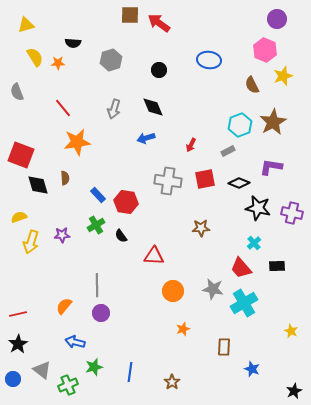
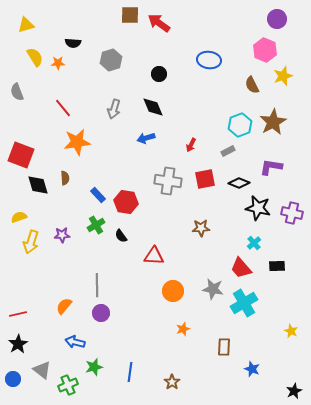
black circle at (159, 70): moved 4 px down
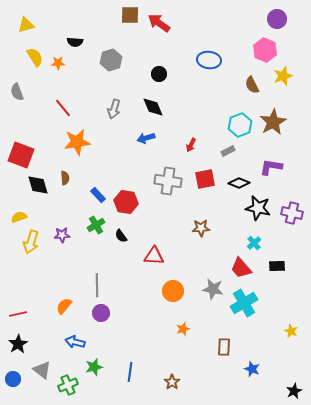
black semicircle at (73, 43): moved 2 px right, 1 px up
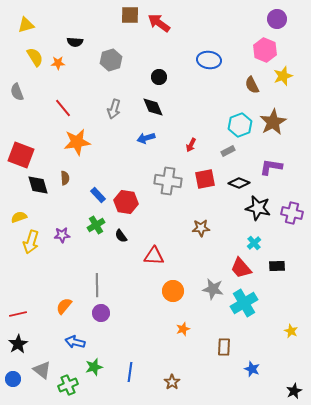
black circle at (159, 74): moved 3 px down
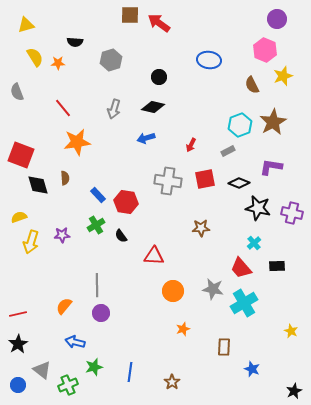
black diamond at (153, 107): rotated 55 degrees counterclockwise
blue circle at (13, 379): moved 5 px right, 6 px down
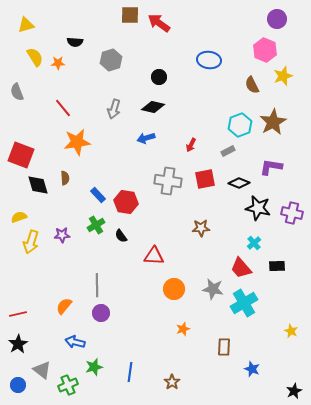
orange circle at (173, 291): moved 1 px right, 2 px up
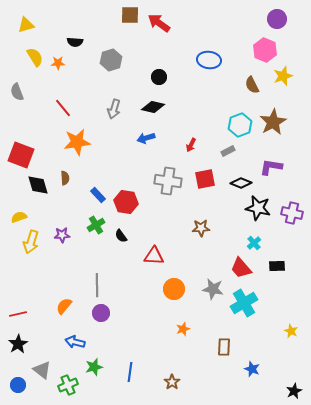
black diamond at (239, 183): moved 2 px right
